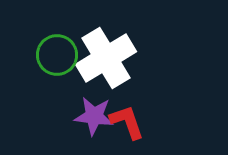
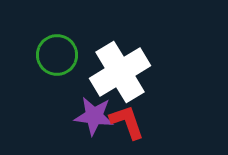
white cross: moved 14 px right, 14 px down
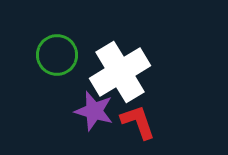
purple star: moved 5 px up; rotated 9 degrees clockwise
red L-shape: moved 11 px right
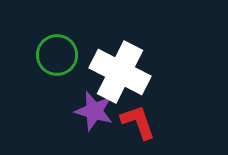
white cross: rotated 32 degrees counterclockwise
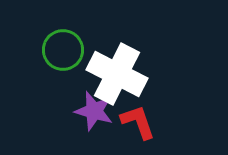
green circle: moved 6 px right, 5 px up
white cross: moved 3 px left, 2 px down
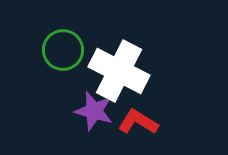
white cross: moved 2 px right, 3 px up
red L-shape: rotated 39 degrees counterclockwise
